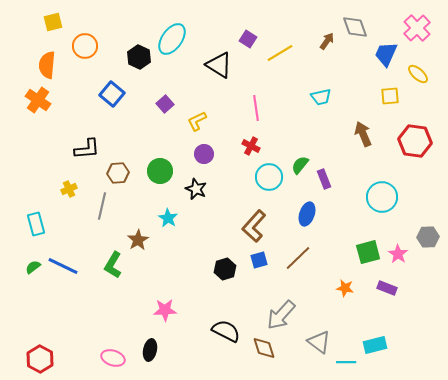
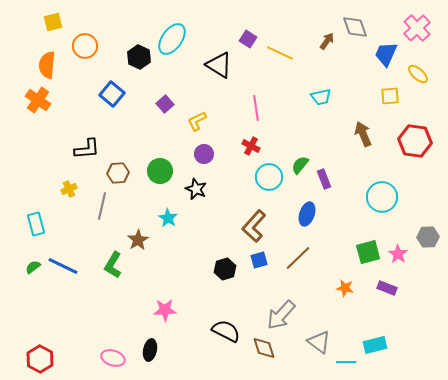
yellow line at (280, 53): rotated 56 degrees clockwise
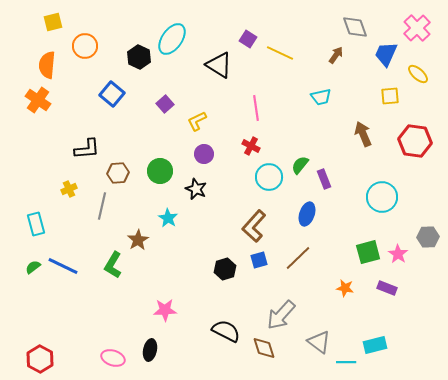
brown arrow at (327, 41): moved 9 px right, 14 px down
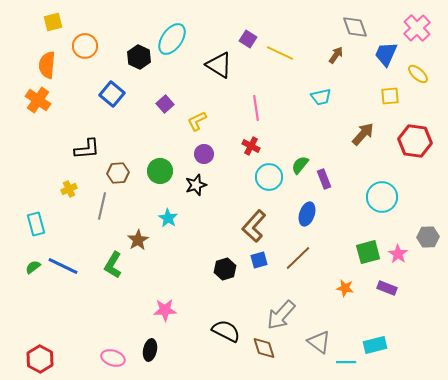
brown arrow at (363, 134): rotated 65 degrees clockwise
black star at (196, 189): moved 4 px up; rotated 30 degrees clockwise
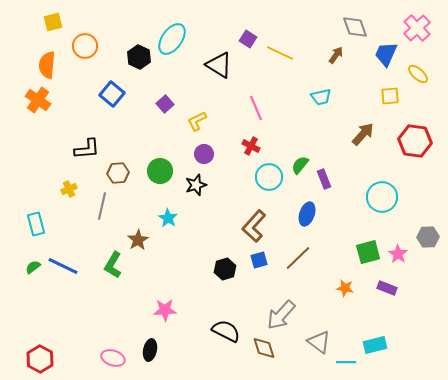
pink line at (256, 108): rotated 15 degrees counterclockwise
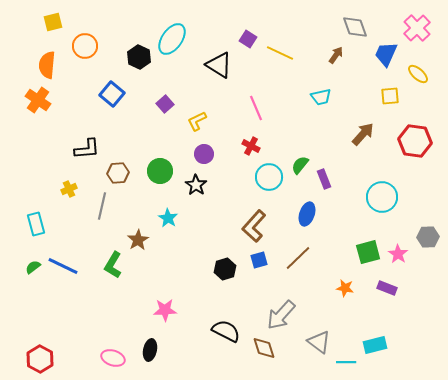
black star at (196, 185): rotated 20 degrees counterclockwise
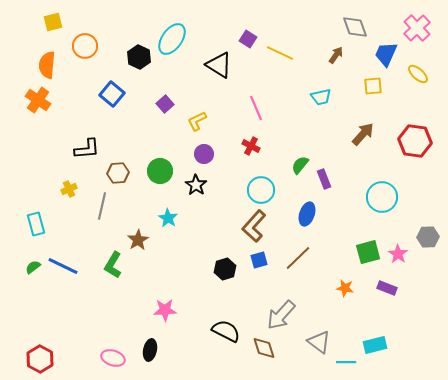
yellow square at (390, 96): moved 17 px left, 10 px up
cyan circle at (269, 177): moved 8 px left, 13 px down
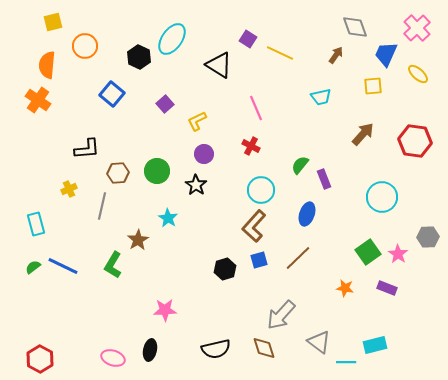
green circle at (160, 171): moved 3 px left
green square at (368, 252): rotated 20 degrees counterclockwise
black semicircle at (226, 331): moved 10 px left, 18 px down; rotated 140 degrees clockwise
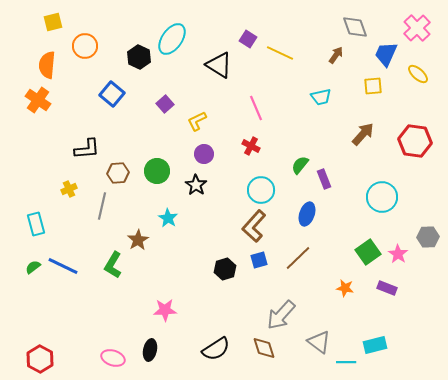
black semicircle at (216, 349): rotated 20 degrees counterclockwise
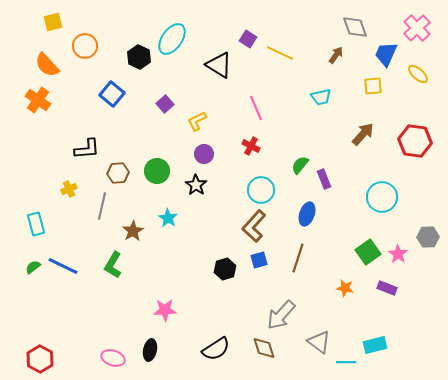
orange semicircle at (47, 65): rotated 48 degrees counterclockwise
brown star at (138, 240): moved 5 px left, 9 px up
brown line at (298, 258): rotated 28 degrees counterclockwise
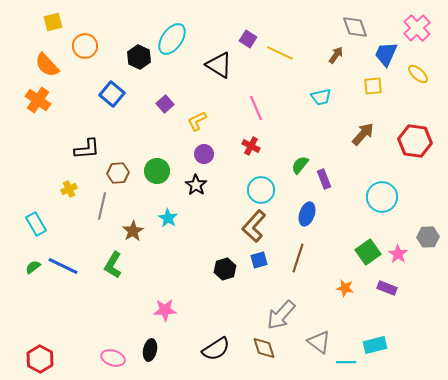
cyan rectangle at (36, 224): rotated 15 degrees counterclockwise
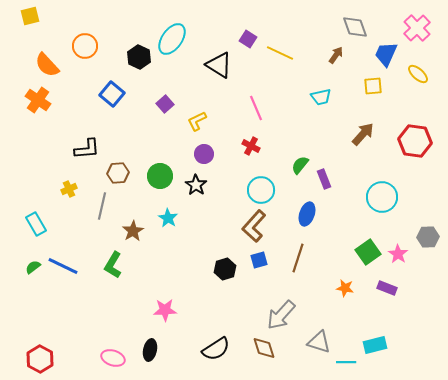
yellow square at (53, 22): moved 23 px left, 6 px up
green circle at (157, 171): moved 3 px right, 5 px down
gray triangle at (319, 342): rotated 20 degrees counterclockwise
